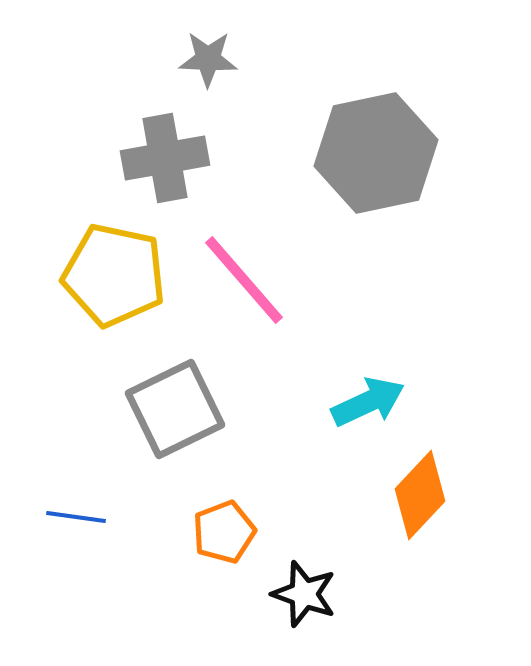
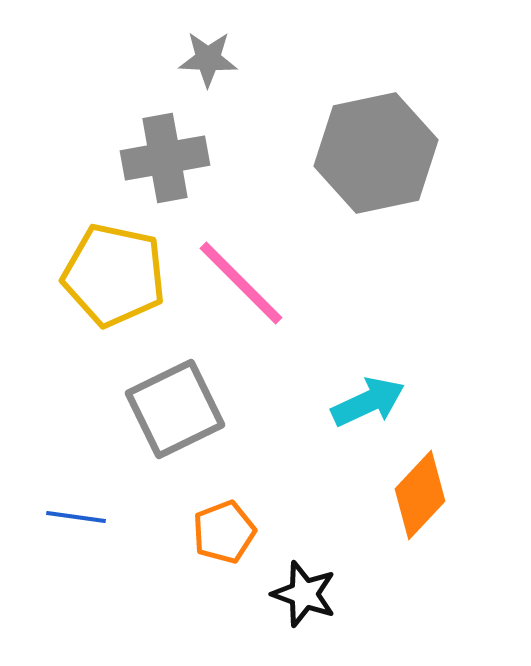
pink line: moved 3 px left, 3 px down; rotated 4 degrees counterclockwise
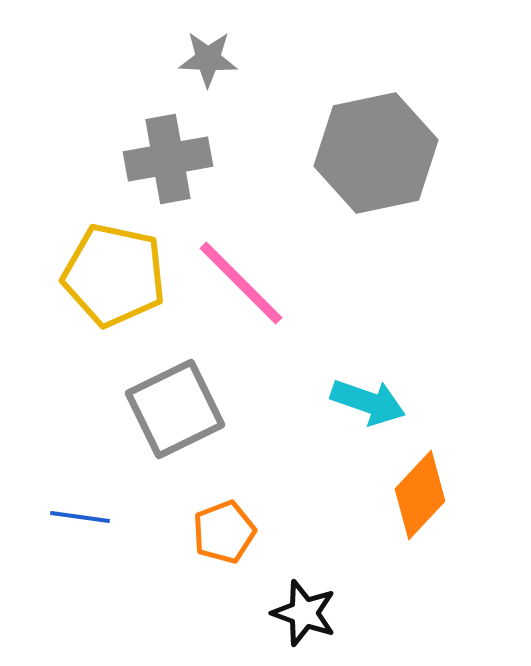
gray cross: moved 3 px right, 1 px down
cyan arrow: rotated 44 degrees clockwise
blue line: moved 4 px right
black star: moved 19 px down
